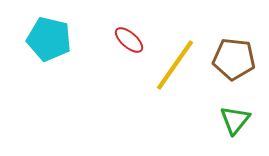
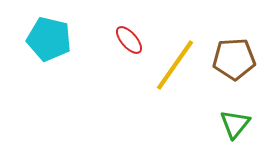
red ellipse: rotated 8 degrees clockwise
brown pentagon: rotated 9 degrees counterclockwise
green triangle: moved 4 px down
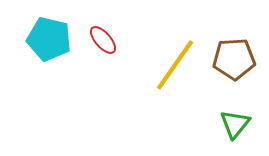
red ellipse: moved 26 px left
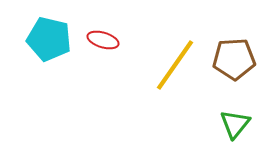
red ellipse: rotated 32 degrees counterclockwise
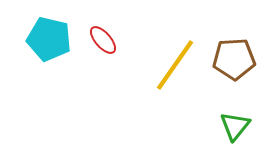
red ellipse: rotated 32 degrees clockwise
green triangle: moved 2 px down
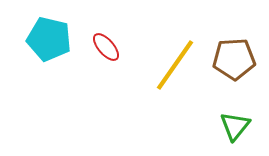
red ellipse: moved 3 px right, 7 px down
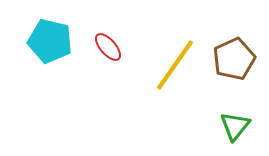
cyan pentagon: moved 1 px right, 2 px down
red ellipse: moved 2 px right
brown pentagon: rotated 21 degrees counterclockwise
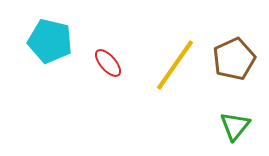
red ellipse: moved 16 px down
